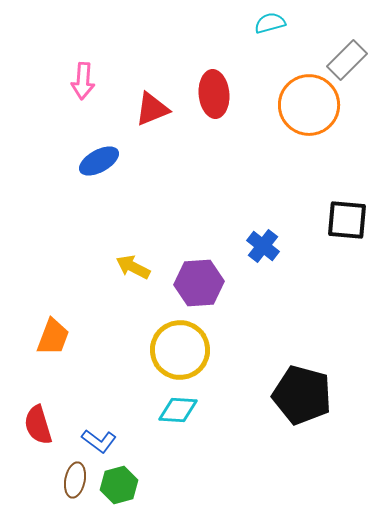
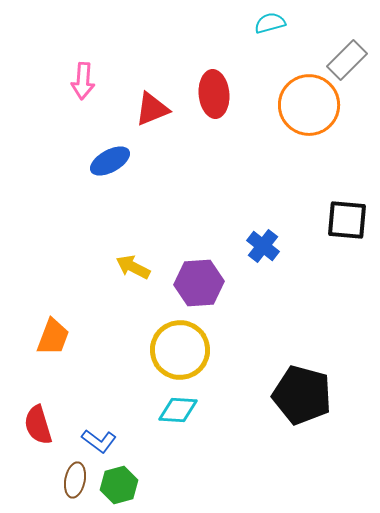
blue ellipse: moved 11 px right
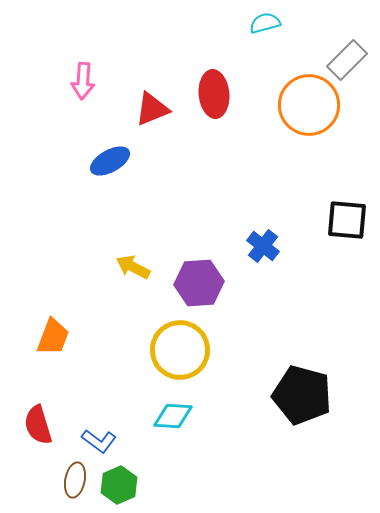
cyan semicircle: moved 5 px left
cyan diamond: moved 5 px left, 6 px down
green hexagon: rotated 9 degrees counterclockwise
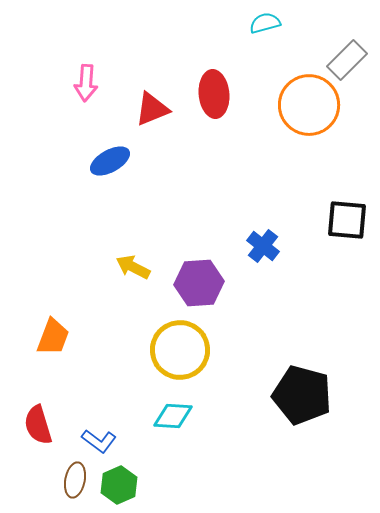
pink arrow: moved 3 px right, 2 px down
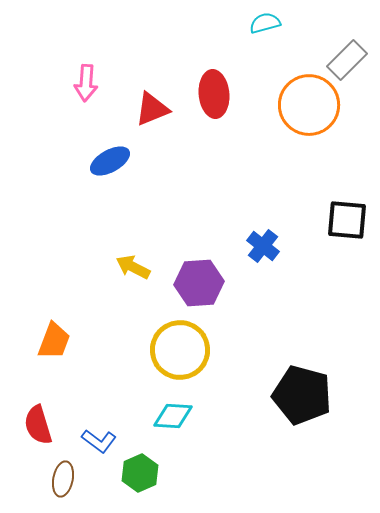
orange trapezoid: moved 1 px right, 4 px down
brown ellipse: moved 12 px left, 1 px up
green hexagon: moved 21 px right, 12 px up
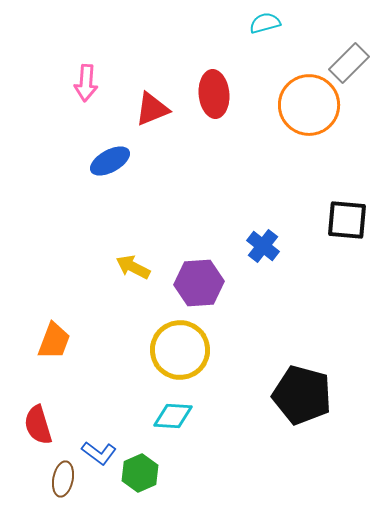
gray rectangle: moved 2 px right, 3 px down
blue L-shape: moved 12 px down
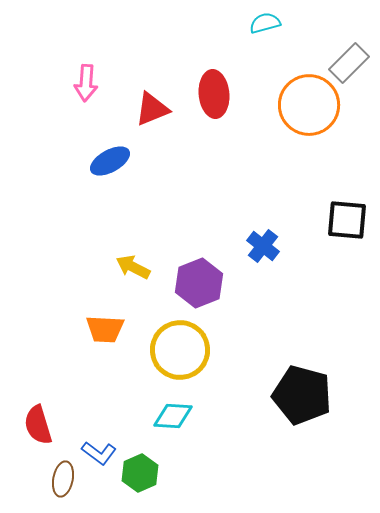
purple hexagon: rotated 18 degrees counterclockwise
orange trapezoid: moved 51 px right, 12 px up; rotated 72 degrees clockwise
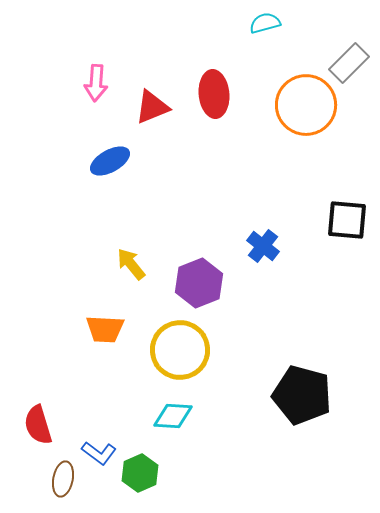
pink arrow: moved 10 px right
orange circle: moved 3 px left
red triangle: moved 2 px up
yellow arrow: moved 2 px left, 3 px up; rotated 24 degrees clockwise
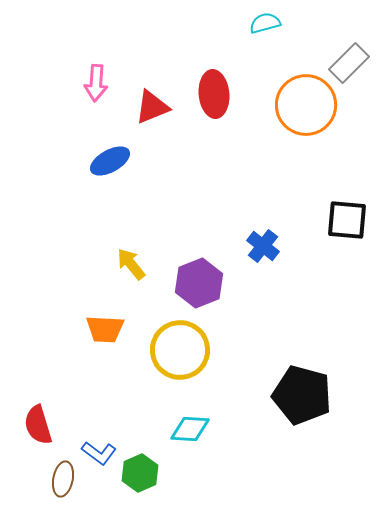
cyan diamond: moved 17 px right, 13 px down
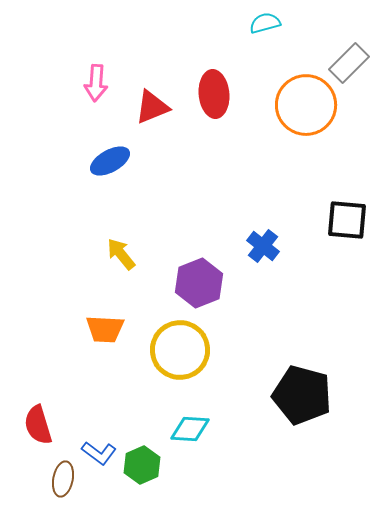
yellow arrow: moved 10 px left, 10 px up
green hexagon: moved 2 px right, 8 px up
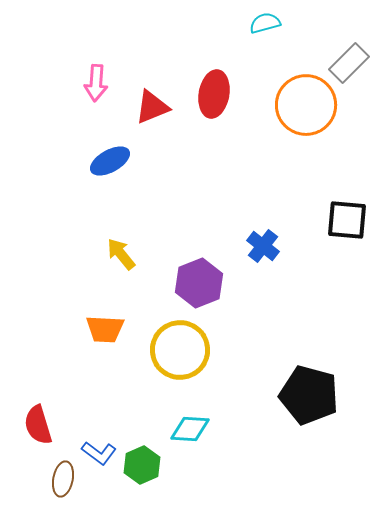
red ellipse: rotated 15 degrees clockwise
black pentagon: moved 7 px right
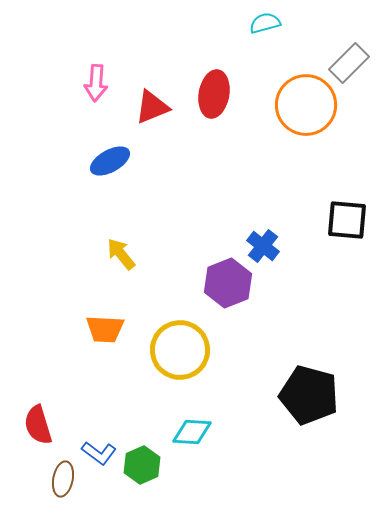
purple hexagon: moved 29 px right
cyan diamond: moved 2 px right, 3 px down
